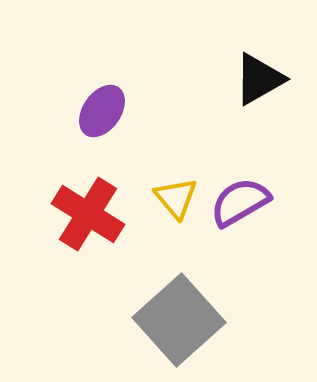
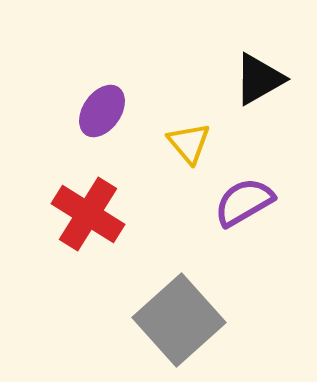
yellow triangle: moved 13 px right, 55 px up
purple semicircle: moved 4 px right
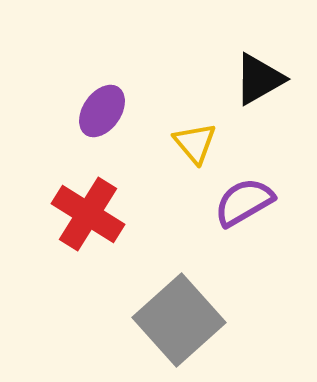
yellow triangle: moved 6 px right
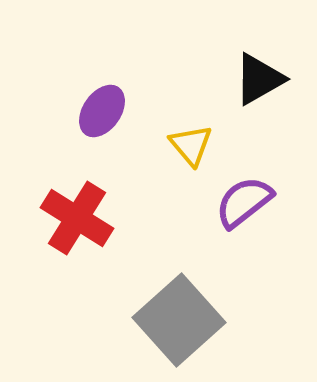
yellow triangle: moved 4 px left, 2 px down
purple semicircle: rotated 8 degrees counterclockwise
red cross: moved 11 px left, 4 px down
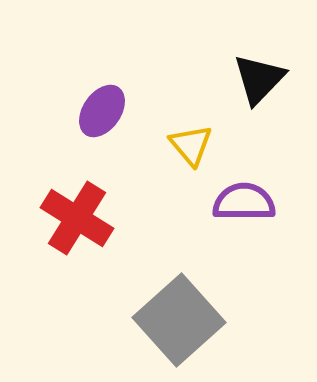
black triangle: rotated 16 degrees counterclockwise
purple semicircle: rotated 38 degrees clockwise
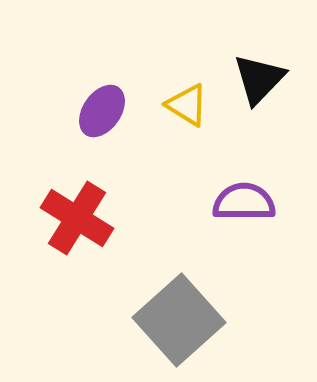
yellow triangle: moved 4 px left, 40 px up; rotated 18 degrees counterclockwise
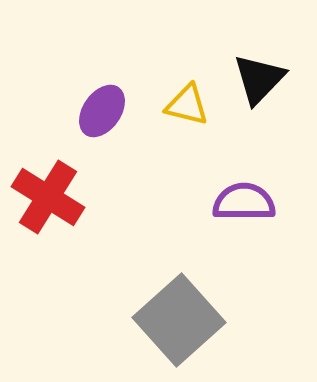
yellow triangle: rotated 18 degrees counterclockwise
red cross: moved 29 px left, 21 px up
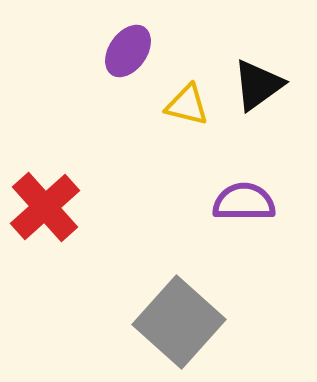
black triangle: moved 1 px left, 6 px down; rotated 10 degrees clockwise
purple ellipse: moved 26 px right, 60 px up
red cross: moved 3 px left, 10 px down; rotated 16 degrees clockwise
gray square: moved 2 px down; rotated 6 degrees counterclockwise
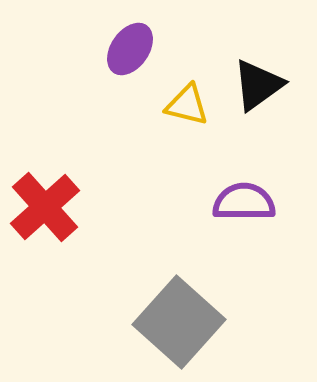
purple ellipse: moved 2 px right, 2 px up
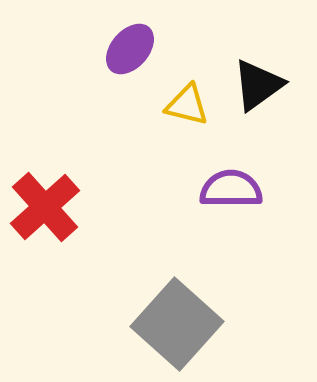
purple ellipse: rotated 6 degrees clockwise
purple semicircle: moved 13 px left, 13 px up
gray square: moved 2 px left, 2 px down
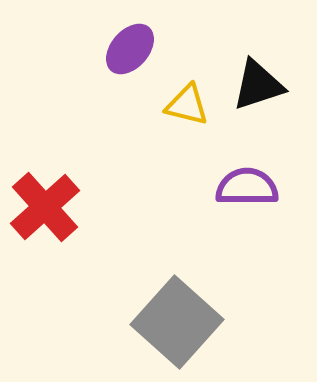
black triangle: rotated 18 degrees clockwise
purple semicircle: moved 16 px right, 2 px up
gray square: moved 2 px up
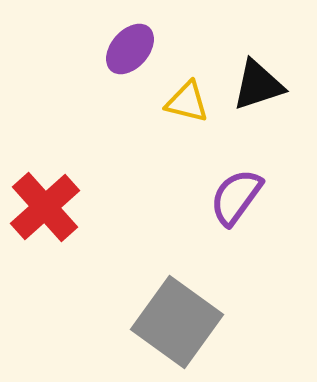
yellow triangle: moved 3 px up
purple semicircle: moved 11 px left, 10 px down; rotated 54 degrees counterclockwise
gray square: rotated 6 degrees counterclockwise
